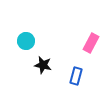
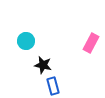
blue rectangle: moved 23 px left, 10 px down; rotated 30 degrees counterclockwise
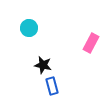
cyan circle: moved 3 px right, 13 px up
blue rectangle: moved 1 px left
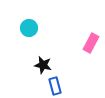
blue rectangle: moved 3 px right
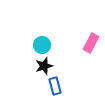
cyan circle: moved 13 px right, 17 px down
black star: moved 1 px right, 1 px down; rotated 30 degrees counterclockwise
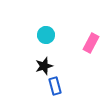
cyan circle: moved 4 px right, 10 px up
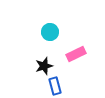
cyan circle: moved 4 px right, 3 px up
pink rectangle: moved 15 px left, 11 px down; rotated 36 degrees clockwise
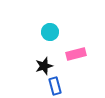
pink rectangle: rotated 12 degrees clockwise
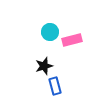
pink rectangle: moved 4 px left, 14 px up
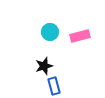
pink rectangle: moved 8 px right, 4 px up
blue rectangle: moved 1 px left
